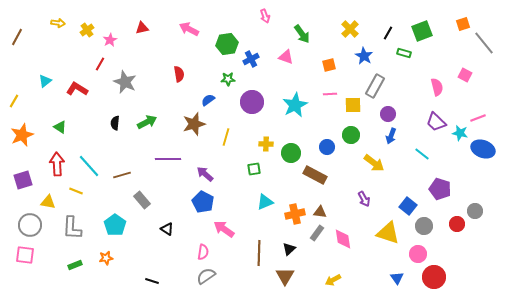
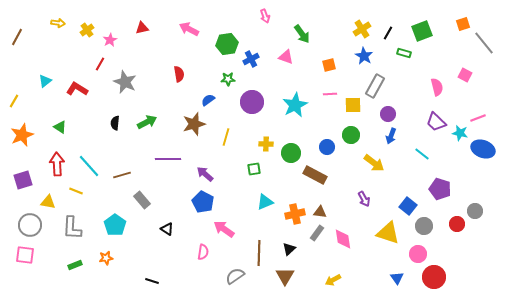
yellow cross at (350, 29): moved 12 px right; rotated 12 degrees clockwise
gray semicircle at (206, 276): moved 29 px right
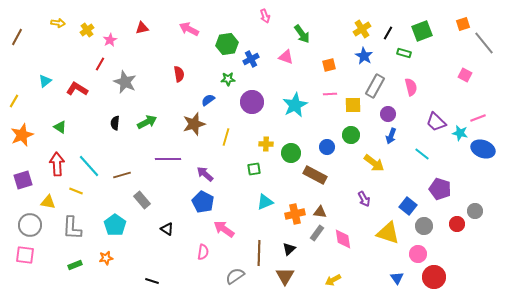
pink semicircle at (437, 87): moved 26 px left
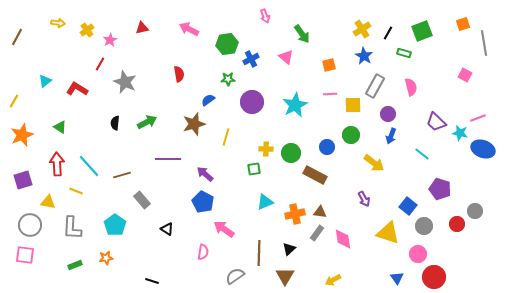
gray line at (484, 43): rotated 30 degrees clockwise
pink triangle at (286, 57): rotated 21 degrees clockwise
yellow cross at (266, 144): moved 5 px down
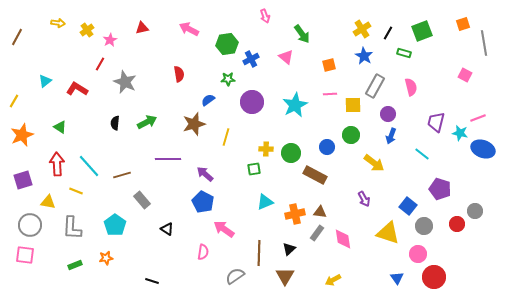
purple trapezoid at (436, 122): rotated 60 degrees clockwise
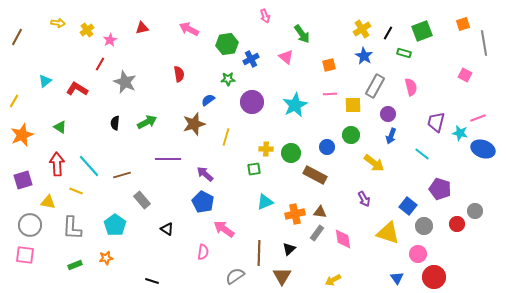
brown triangle at (285, 276): moved 3 px left
